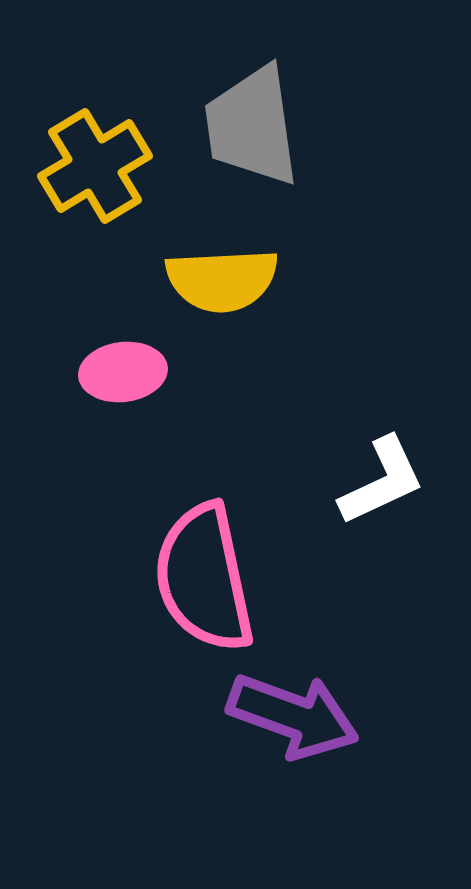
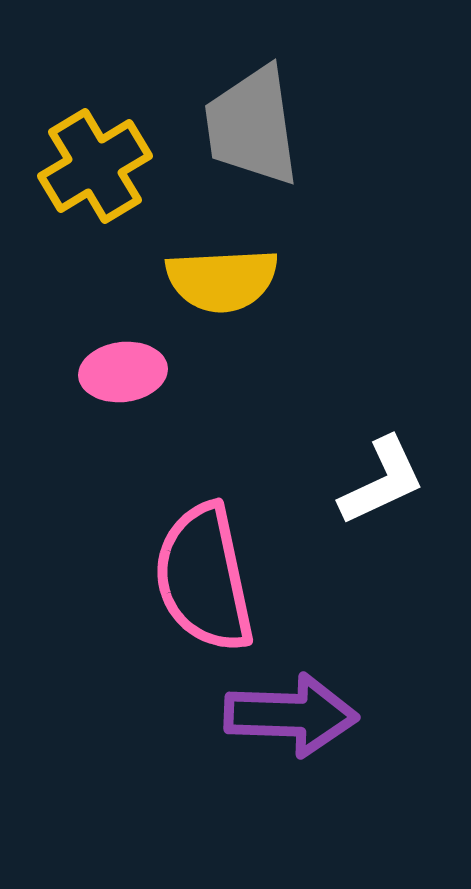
purple arrow: moved 2 px left, 1 px up; rotated 18 degrees counterclockwise
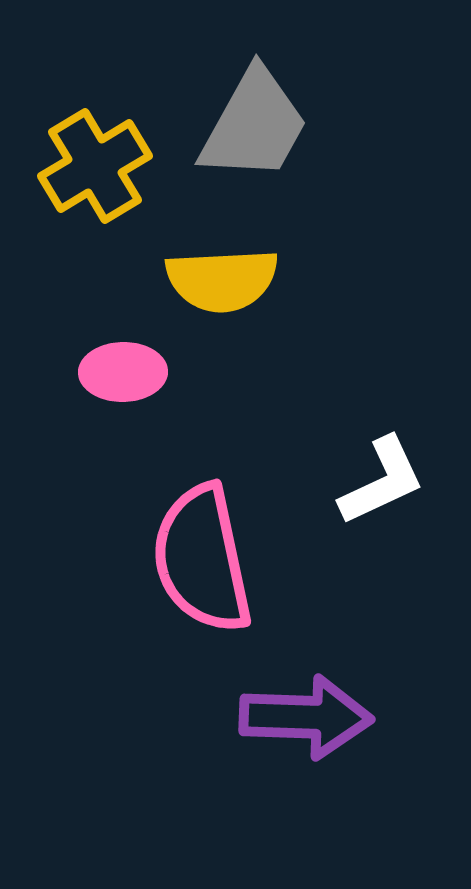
gray trapezoid: moved 2 px right, 1 px up; rotated 143 degrees counterclockwise
pink ellipse: rotated 6 degrees clockwise
pink semicircle: moved 2 px left, 19 px up
purple arrow: moved 15 px right, 2 px down
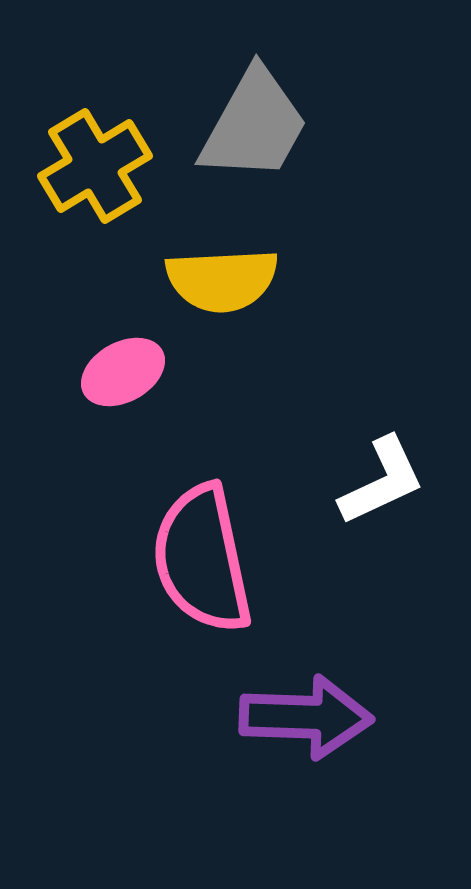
pink ellipse: rotated 28 degrees counterclockwise
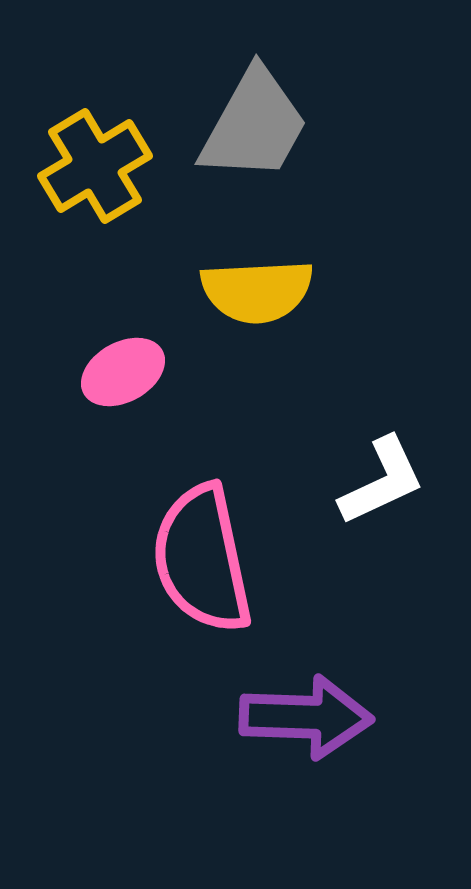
yellow semicircle: moved 35 px right, 11 px down
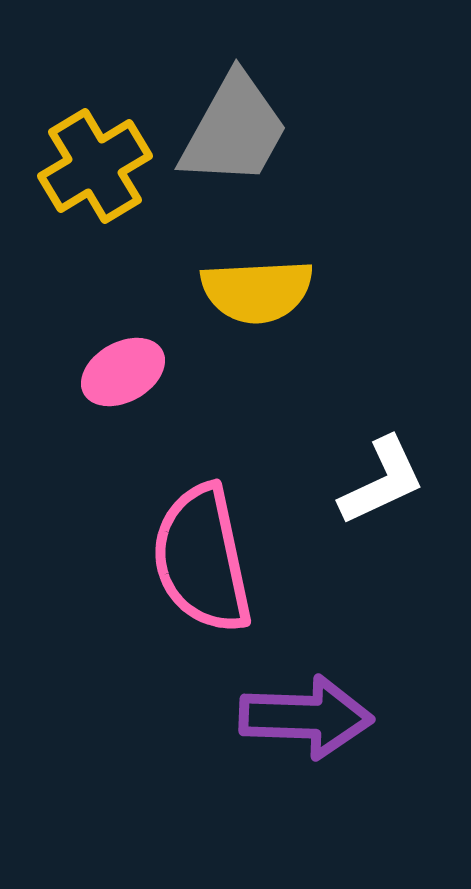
gray trapezoid: moved 20 px left, 5 px down
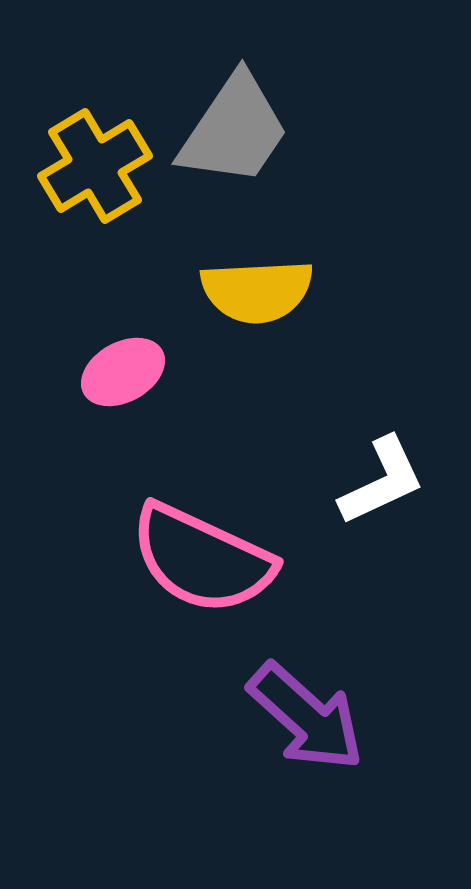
gray trapezoid: rotated 5 degrees clockwise
pink semicircle: rotated 53 degrees counterclockwise
purple arrow: rotated 40 degrees clockwise
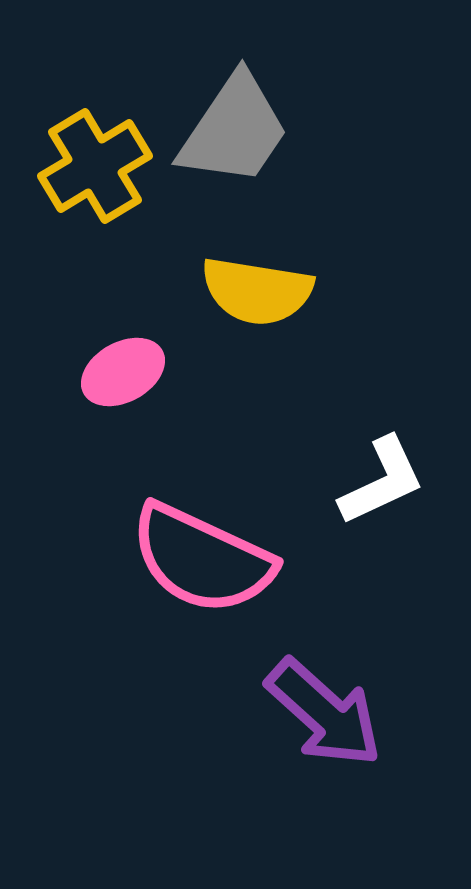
yellow semicircle: rotated 12 degrees clockwise
purple arrow: moved 18 px right, 4 px up
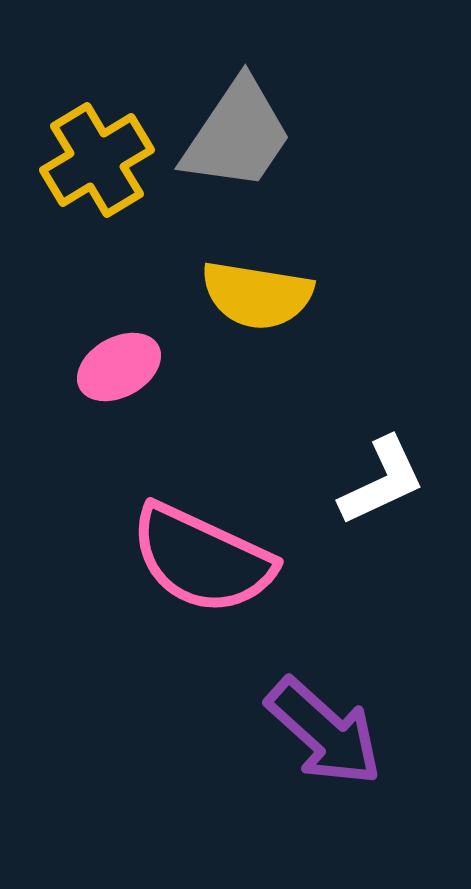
gray trapezoid: moved 3 px right, 5 px down
yellow cross: moved 2 px right, 6 px up
yellow semicircle: moved 4 px down
pink ellipse: moved 4 px left, 5 px up
purple arrow: moved 19 px down
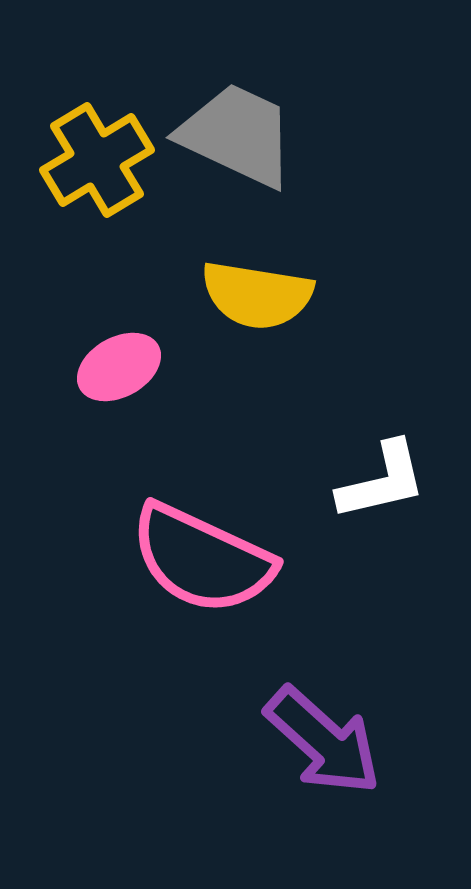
gray trapezoid: rotated 99 degrees counterclockwise
white L-shape: rotated 12 degrees clockwise
purple arrow: moved 1 px left, 9 px down
